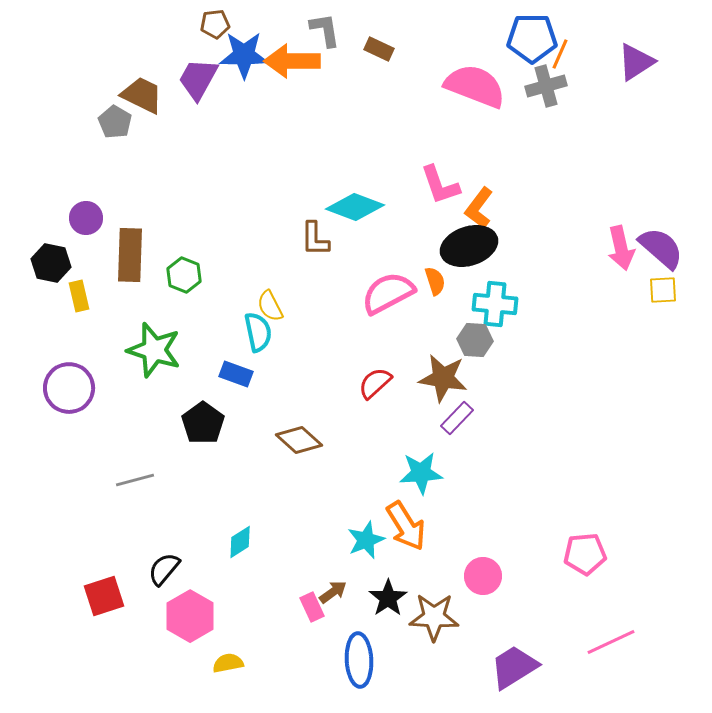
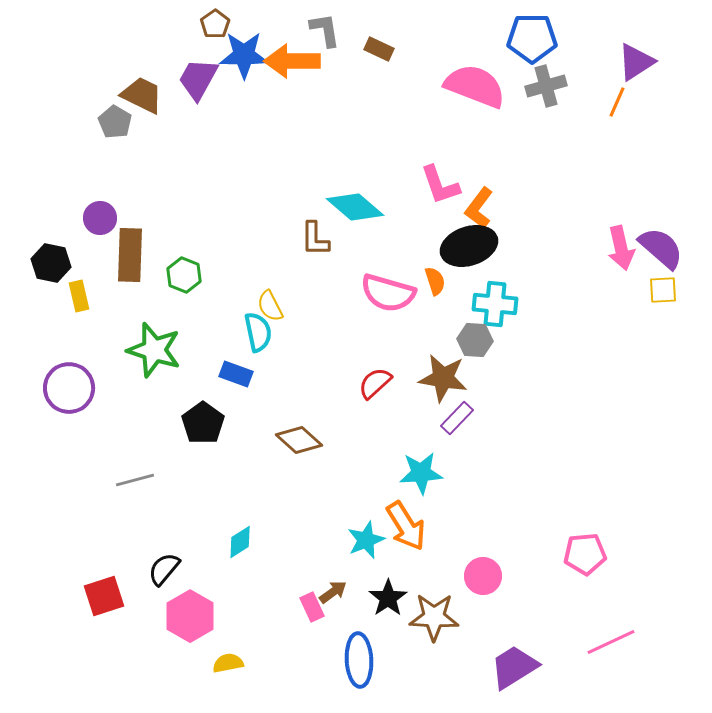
brown pentagon at (215, 24): rotated 28 degrees counterclockwise
orange line at (560, 54): moved 57 px right, 48 px down
cyan diamond at (355, 207): rotated 20 degrees clockwise
purple circle at (86, 218): moved 14 px right
pink semicircle at (388, 293): rotated 136 degrees counterclockwise
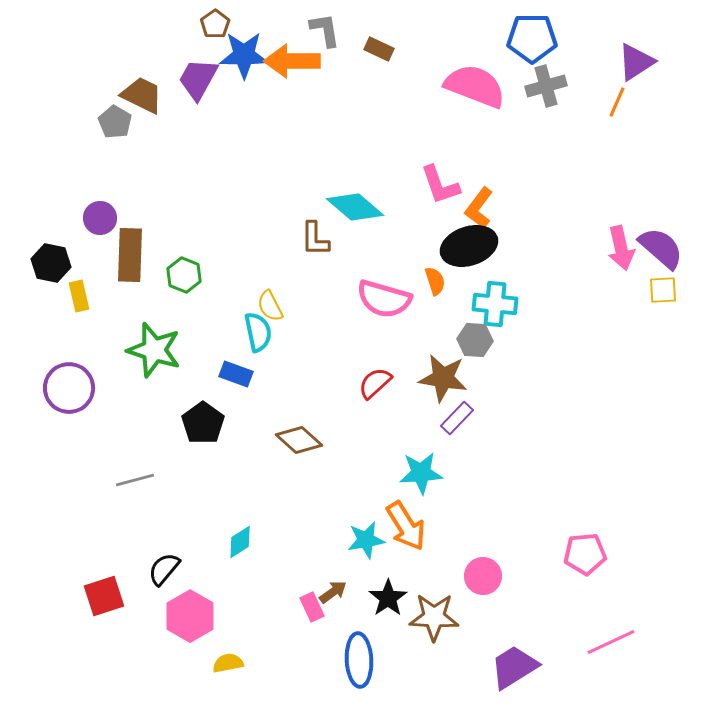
pink semicircle at (388, 293): moved 4 px left, 6 px down
cyan star at (366, 540): rotated 12 degrees clockwise
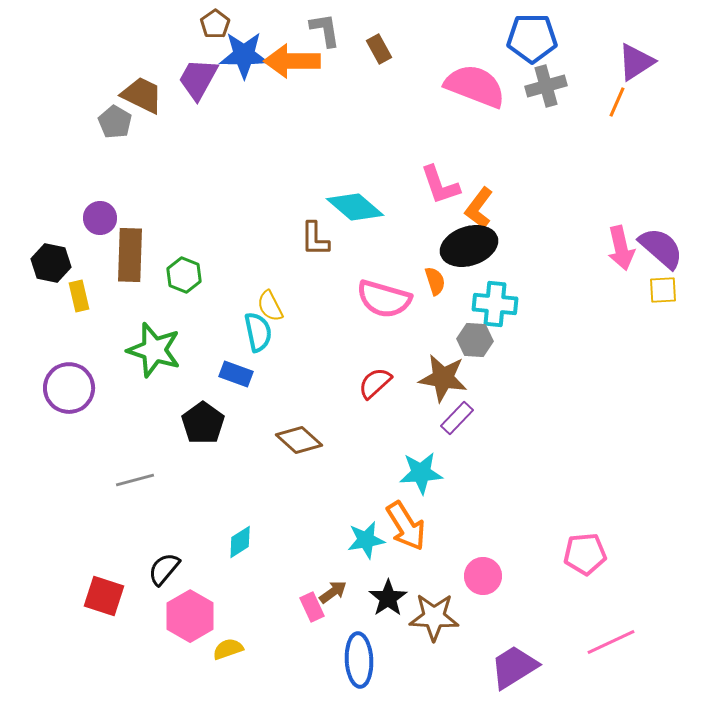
brown rectangle at (379, 49): rotated 36 degrees clockwise
red square at (104, 596): rotated 36 degrees clockwise
yellow semicircle at (228, 663): moved 14 px up; rotated 8 degrees counterclockwise
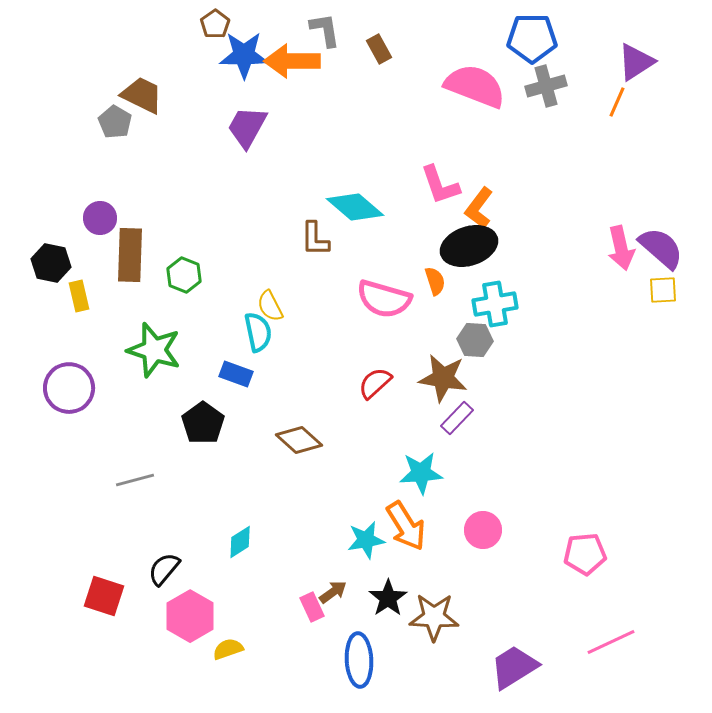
purple trapezoid at (198, 79): moved 49 px right, 48 px down
cyan cross at (495, 304): rotated 15 degrees counterclockwise
pink circle at (483, 576): moved 46 px up
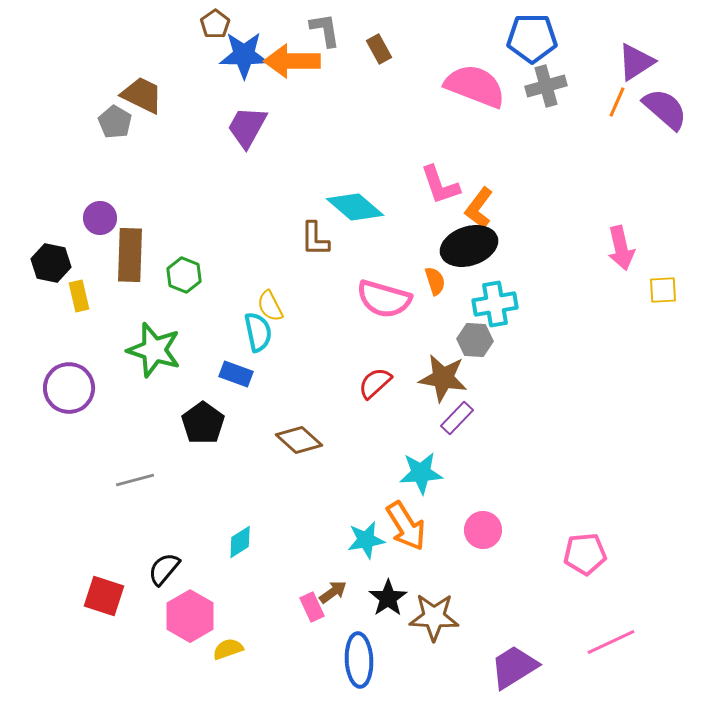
purple semicircle at (661, 248): moved 4 px right, 139 px up
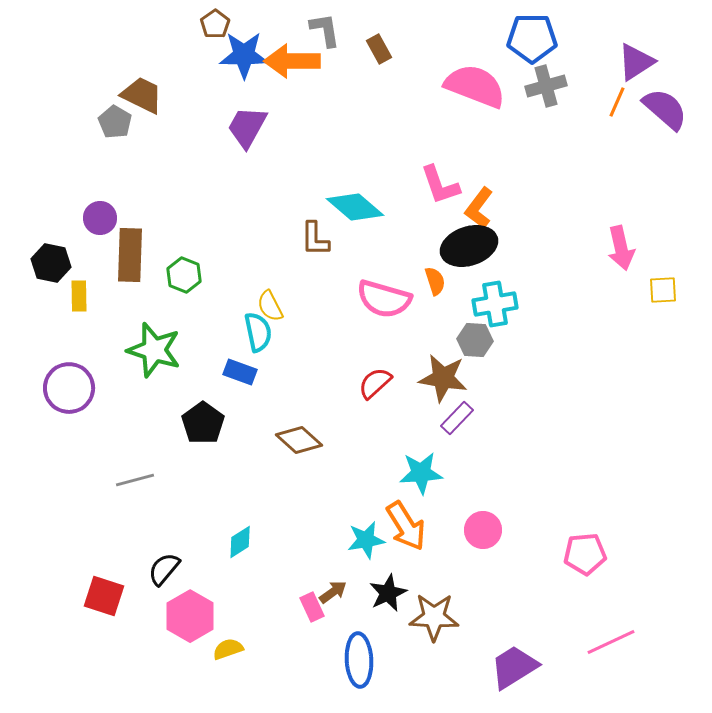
yellow rectangle at (79, 296): rotated 12 degrees clockwise
blue rectangle at (236, 374): moved 4 px right, 2 px up
black star at (388, 598): moved 5 px up; rotated 9 degrees clockwise
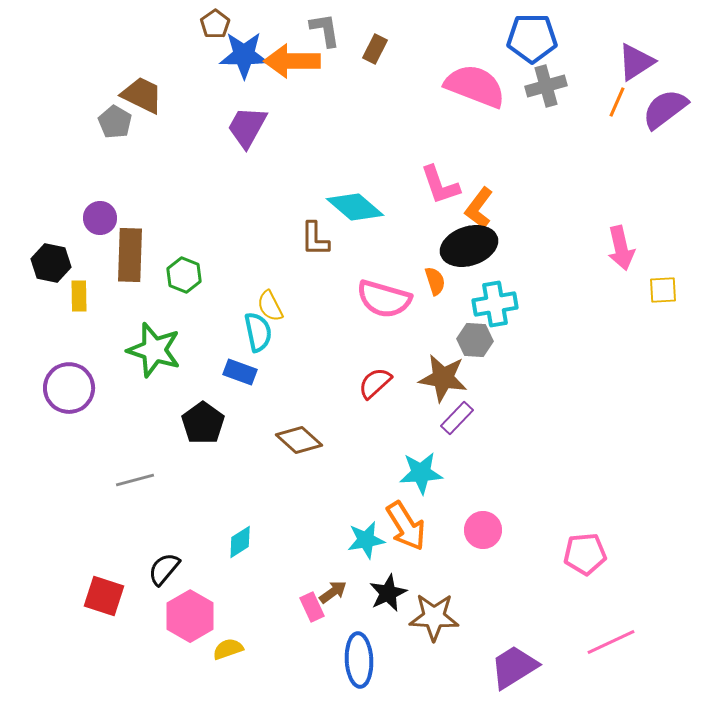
brown rectangle at (379, 49): moved 4 px left; rotated 56 degrees clockwise
purple semicircle at (665, 109): rotated 78 degrees counterclockwise
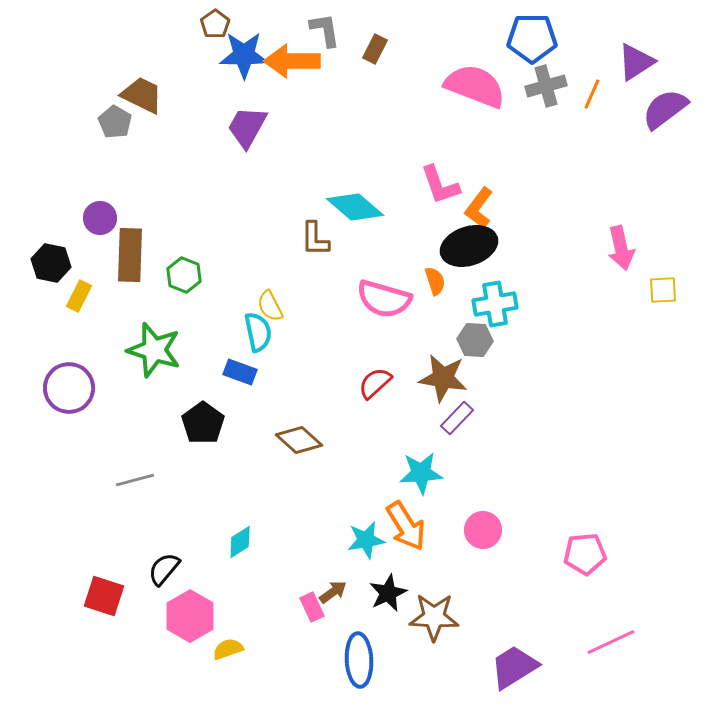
orange line at (617, 102): moved 25 px left, 8 px up
yellow rectangle at (79, 296): rotated 28 degrees clockwise
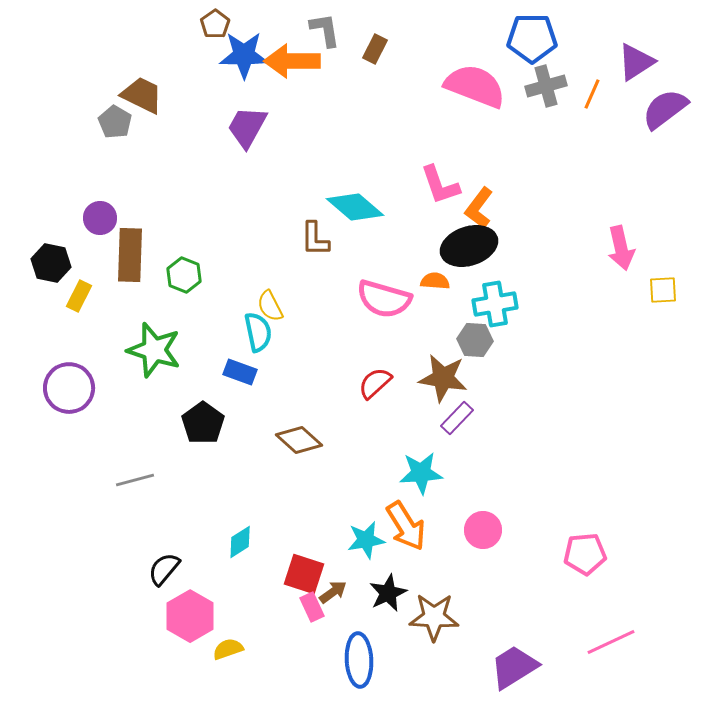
orange semicircle at (435, 281): rotated 68 degrees counterclockwise
red square at (104, 596): moved 200 px right, 22 px up
